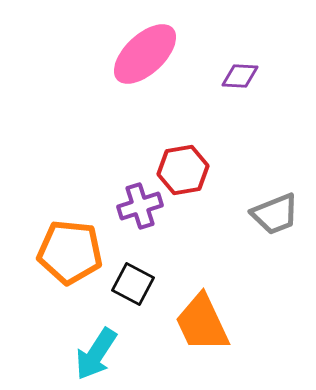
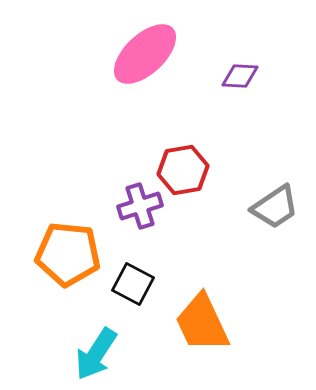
gray trapezoid: moved 7 px up; rotated 12 degrees counterclockwise
orange pentagon: moved 2 px left, 2 px down
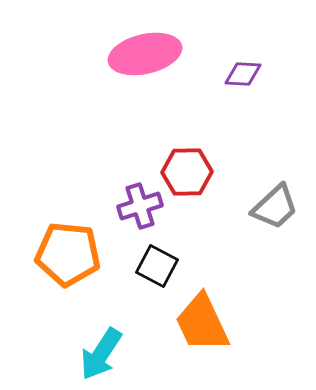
pink ellipse: rotated 30 degrees clockwise
purple diamond: moved 3 px right, 2 px up
red hexagon: moved 4 px right, 2 px down; rotated 9 degrees clockwise
gray trapezoid: rotated 9 degrees counterclockwise
black square: moved 24 px right, 18 px up
cyan arrow: moved 5 px right
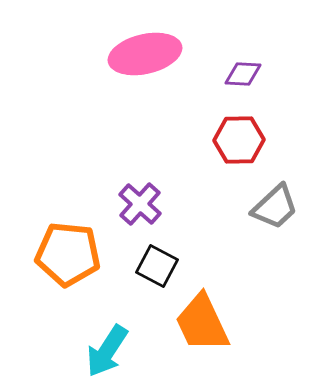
red hexagon: moved 52 px right, 32 px up
purple cross: moved 2 px up; rotated 30 degrees counterclockwise
cyan arrow: moved 6 px right, 3 px up
